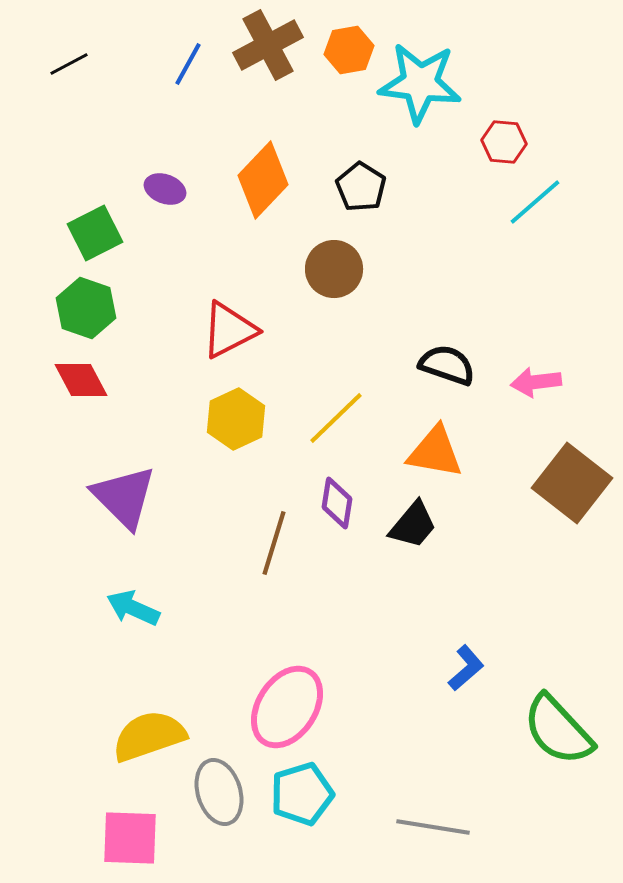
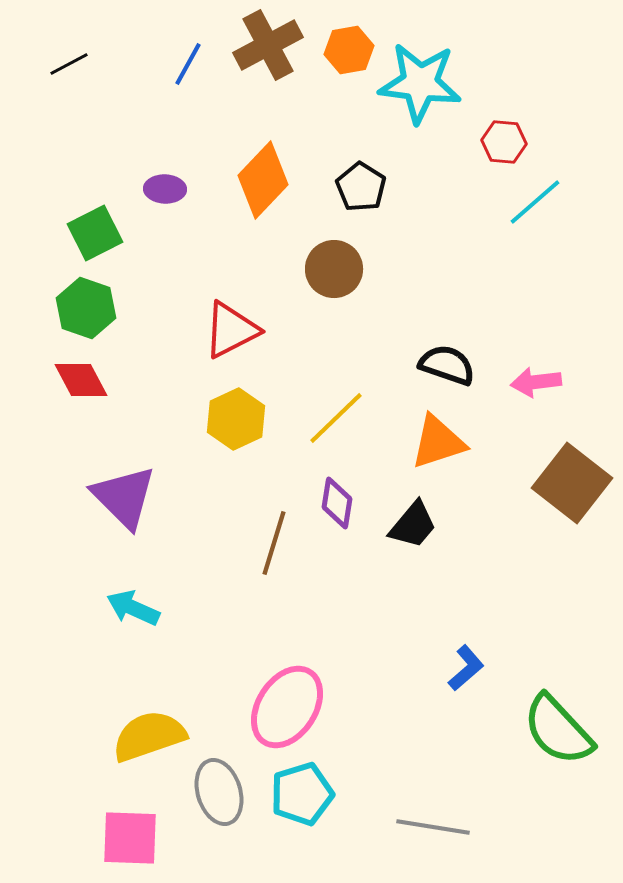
purple ellipse: rotated 18 degrees counterclockwise
red triangle: moved 2 px right
orange triangle: moved 3 px right, 10 px up; rotated 28 degrees counterclockwise
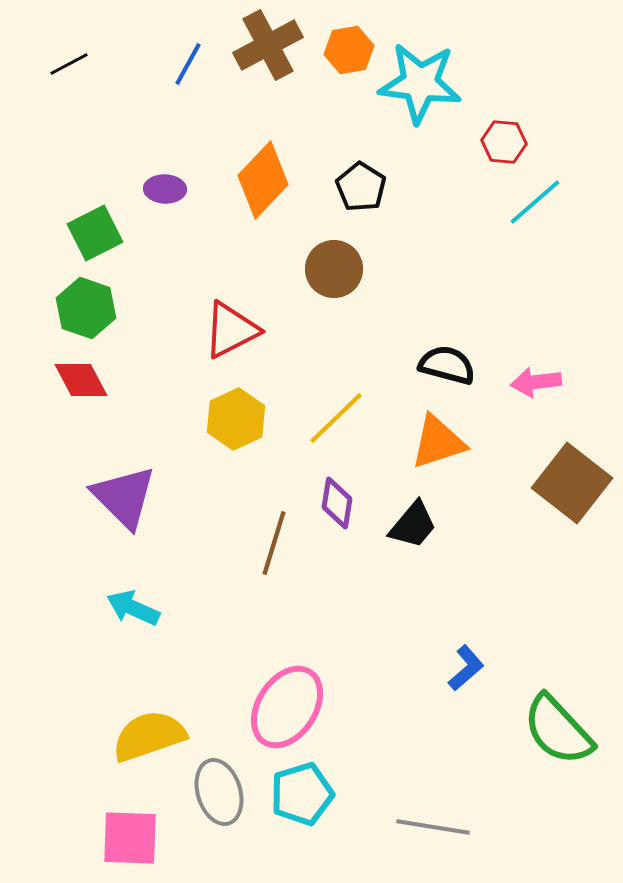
black semicircle: rotated 4 degrees counterclockwise
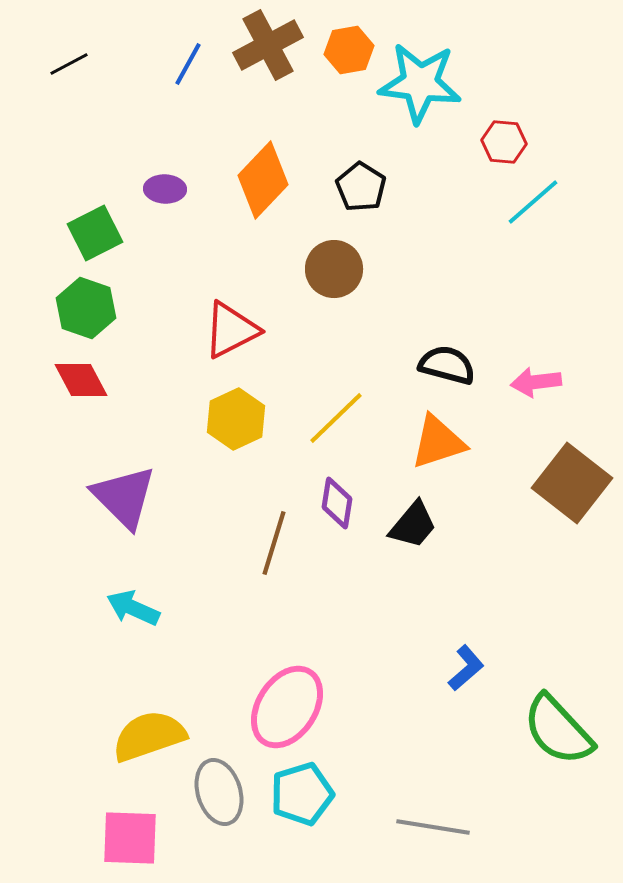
cyan line: moved 2 px left
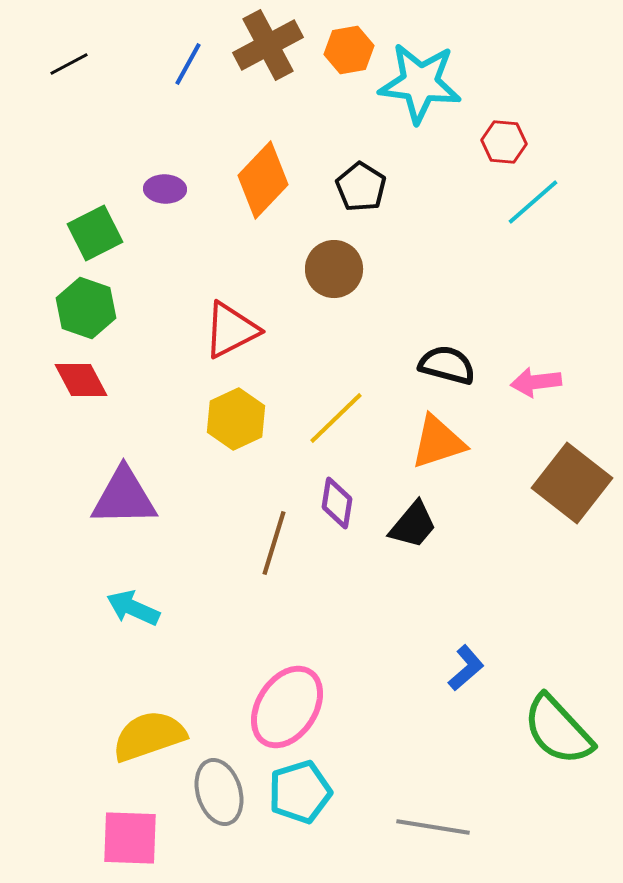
purple triangle: rotated 46 degrees counterclockwise
cyan pentagon: moved 2 px left, 2 px up
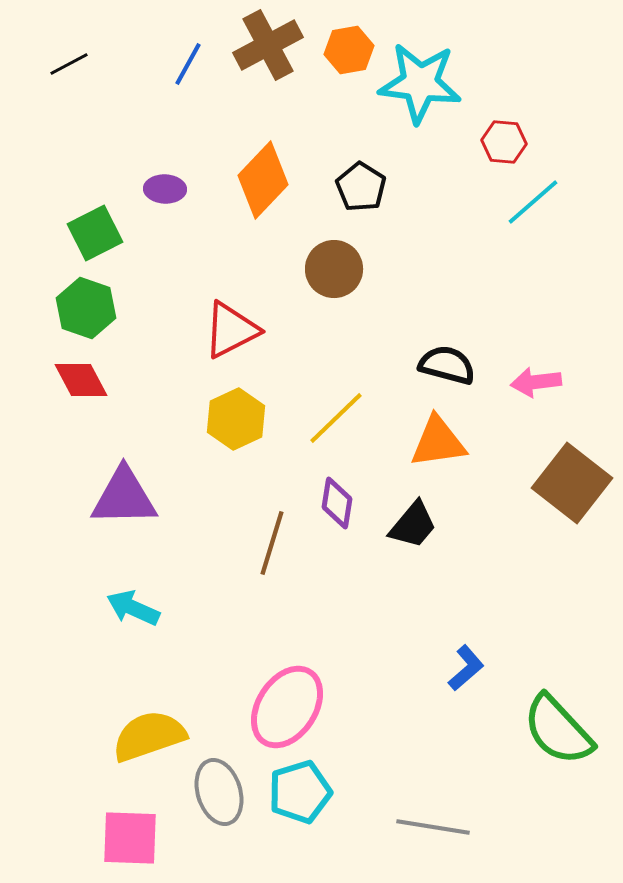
orange triangle: rotated 10 degrees clockwise
brown line: moved 2 px left
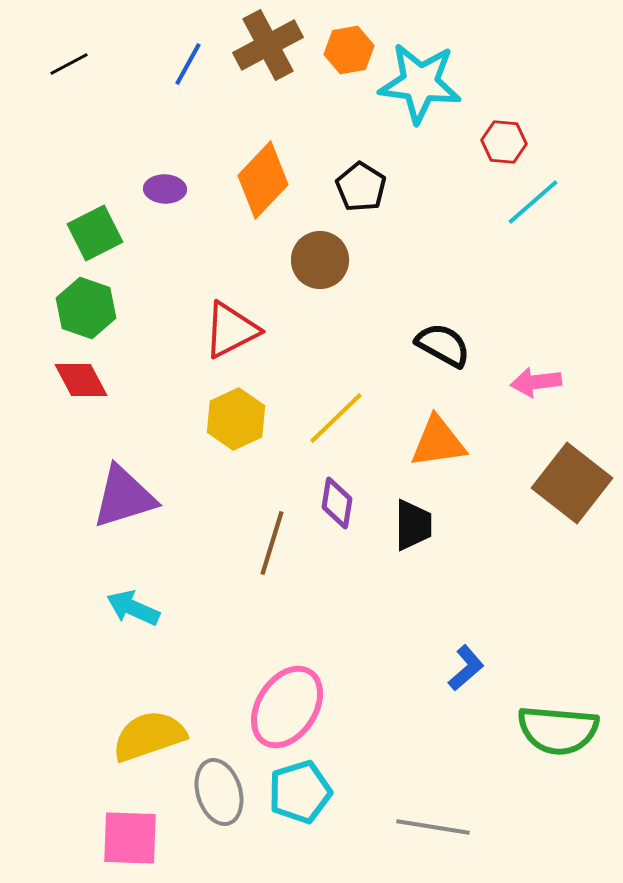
brown circle: moved 14 px left, 9 px up
black semicircle: moved 4 px left, 20 px up; rotated 14 degrees clockwise
purple triangle: rotated 16 degrees counterclockwise
black trapezoid: rotated 40 degrees counterclockwise
green semicircle: rotated 42 degrees counterclockwise
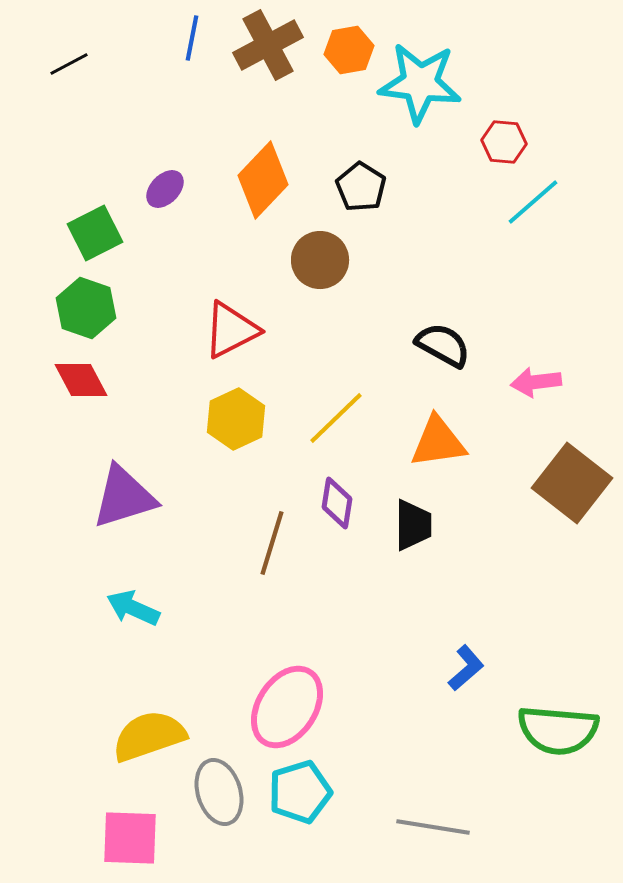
blue line: moved 4 px right, 26 px up; rotated 18 degrees counterclockwise
purple ellipse: rotated 48 degrees counterclockwise
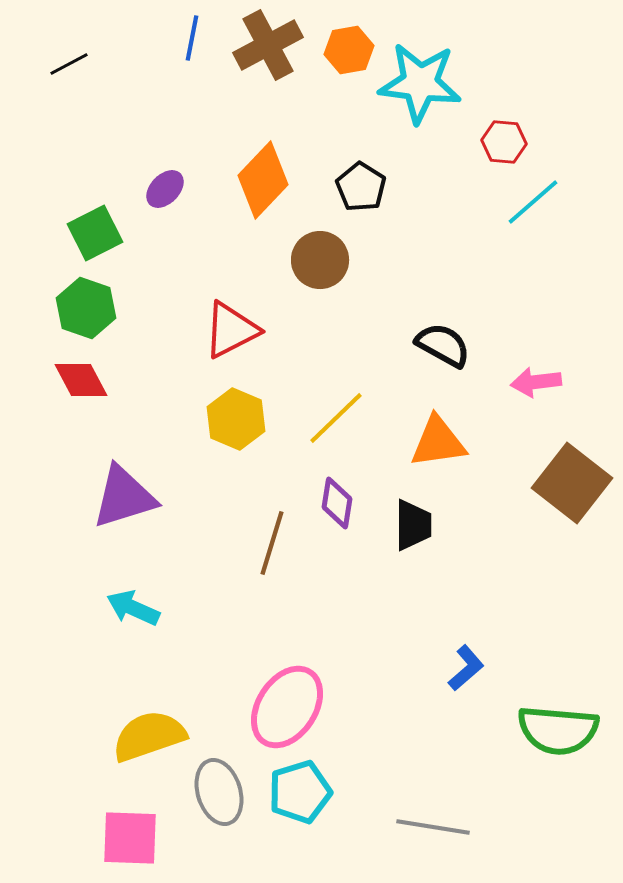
yellow hexagon: rotated 12 degrees counterclockwise
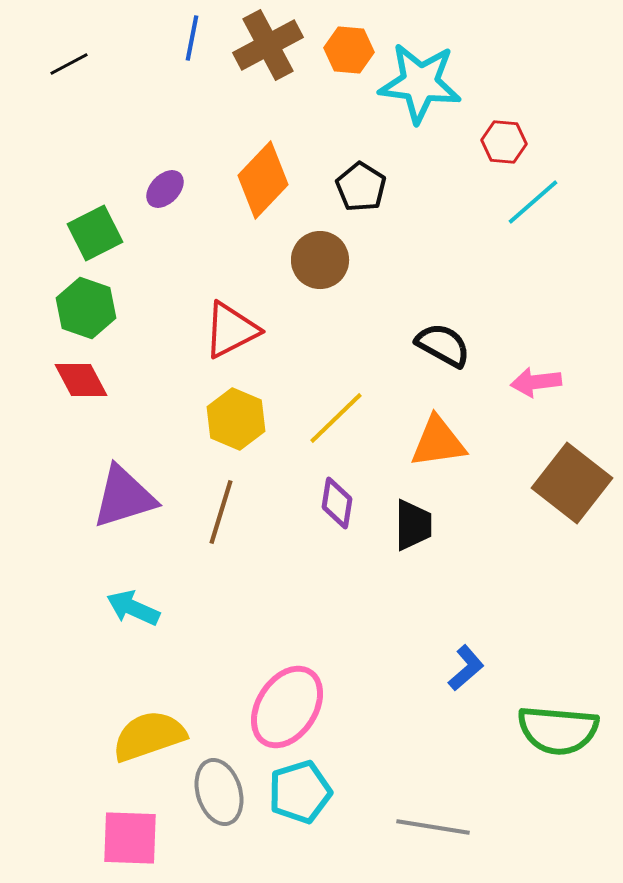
orange hexagon: rotated 15 degrees clockwise
brown line: moved 51 px left, 31 px up
